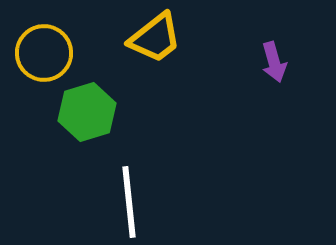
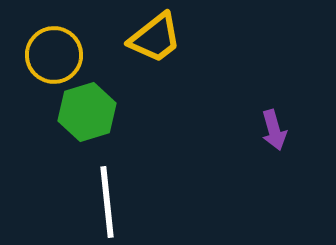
yellow circle: moved 10 px right, 2 px down
purple arrow: moved 68 px down
white line: moved 22 px left
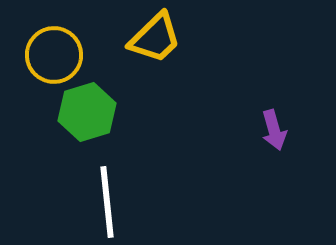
yellow trapezoid: rotated 6 degrees counterclockwise
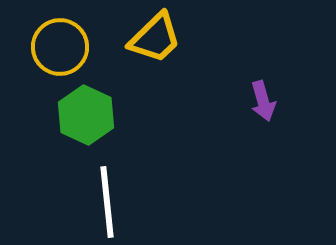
yellow circle: moved 6 px right, 8 px up
green hexagon: moved 1 px left, 3 px down; rotated 18 degrees counterclockwise
purple arrow: moved 11 px left, 29 px up
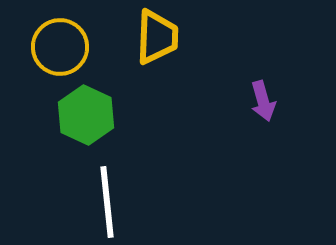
yellow trapezoid: moved 2 px right, 1 px up; rotated 44 degrees counterclockwise
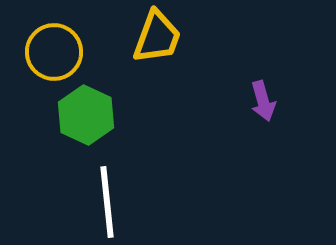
yellow trapezoid: rotated 18 degrees clockwise
yellow circle: moved 6 px left, 5 px down
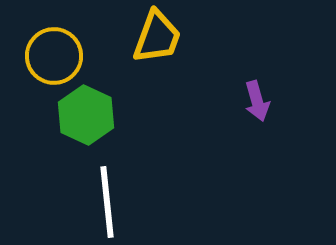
yellow circle: moved 4 px down
purple arrow: moved 6 px left
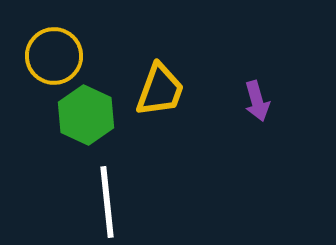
yellow trapezoid: moved 3 px right, 53 px down
